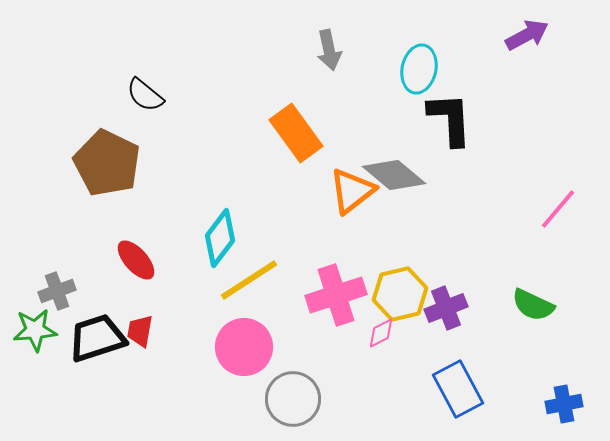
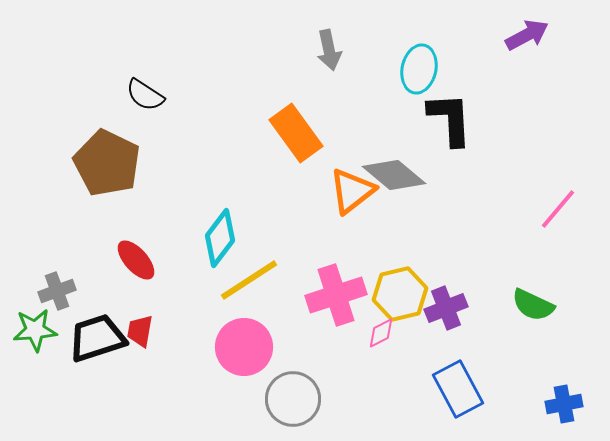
black semicircle: rotated 6 degrees counterclockwise
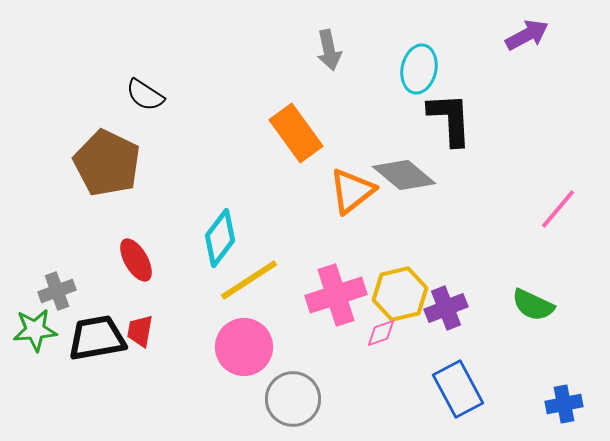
gray diamond: moved 10 px right
red ellipse: rotated 12 degrees clockwise
pink diamond: rotated 8 degrees clockwise
black trapezoid: rotated 8 degrees clockwise
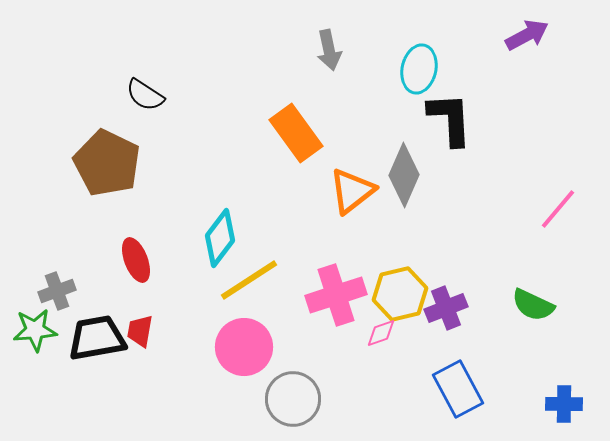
gray diamond: rotated 74 degrees clockwise
red ellipse: rotated 9 degrees clockwise
blue cross: rotated 12 degrees clockwise
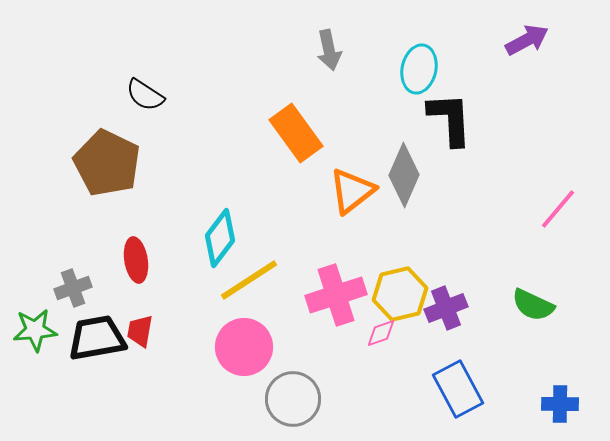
purple arrow: moved 5 px down
red ellipse: rotated 12 degrees clockwise
gray cross: moved 16 px right, 3 px up
blue cross: moved 4 px left
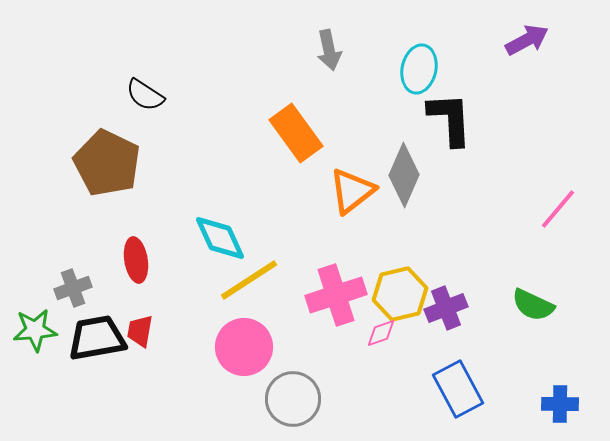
cyan diamond: rotated 62 degrees counterclockwise
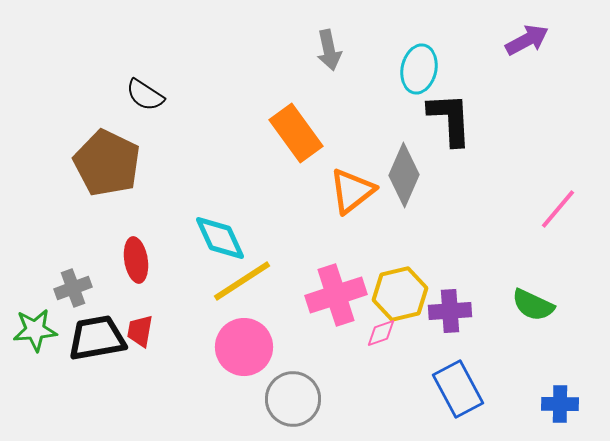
yellow line: moved 7 px left, 1 px down
purple cross: moved 4 px right, 3 px down; rotated 18 degrees clockwise
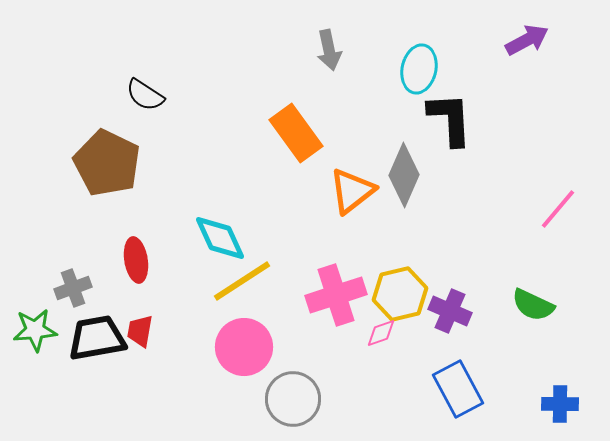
purple cross: rotated 27 degrees clockwise
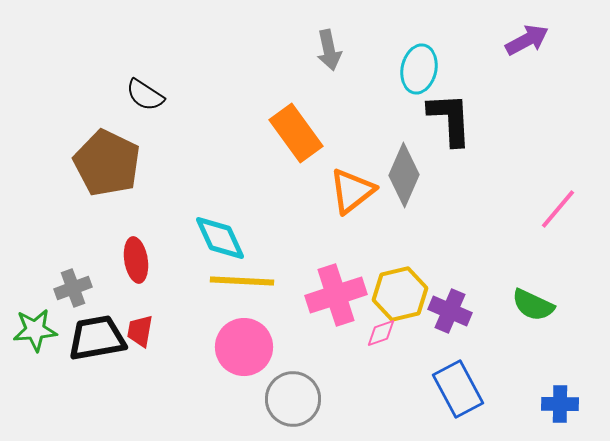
yellow line: rotated 36 degrees clockwise
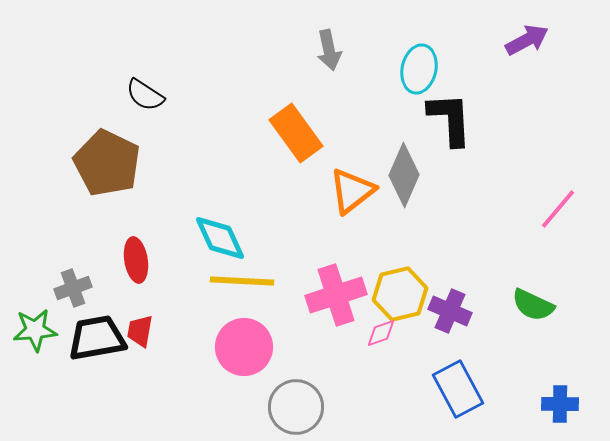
gray circle: moved 3 px right, 8 px down
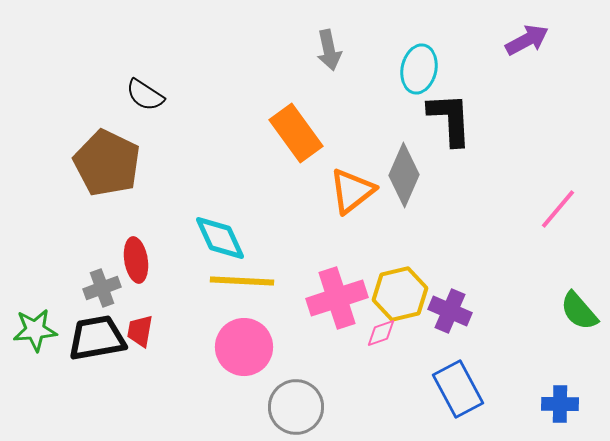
gray cross: moved 29 px right
pink cross: moved 1 px right, 3 px down
green semicircle: moved 46 px right, 6 px down; rotated 24 degrees clockwise
